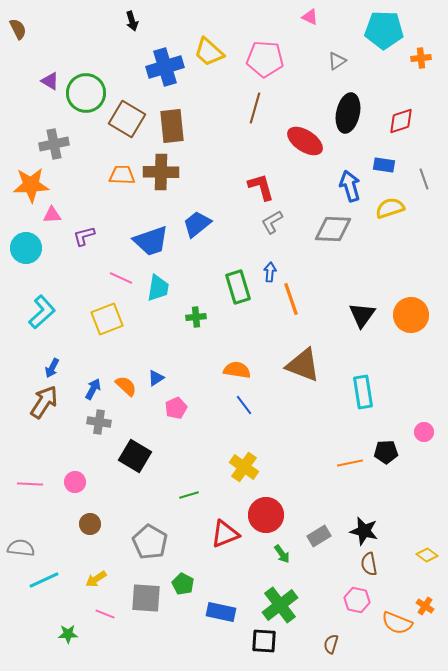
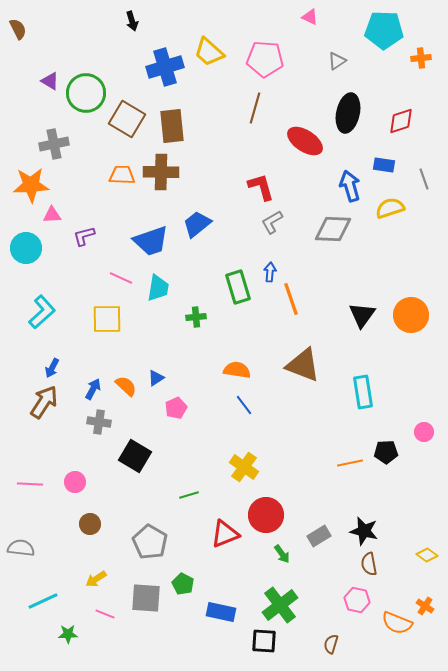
yellow square at (107, 319): rotated 20 degrees clockwise
cyan line at (44, 580): moved 1 px left, 21 px down
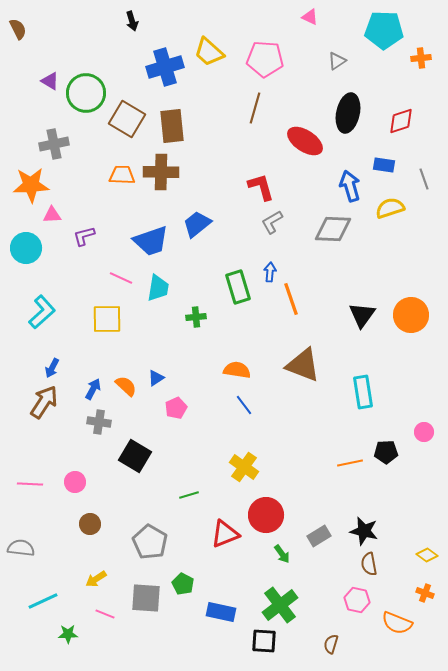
orange cross at (425, 606): moved 13 px up; rotated 12 degrees counterclockwise
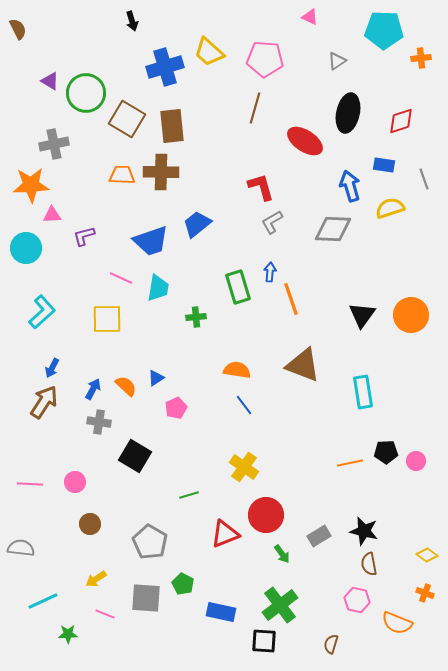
pink circle at (424, 432): moved 8 px left, 29 px down
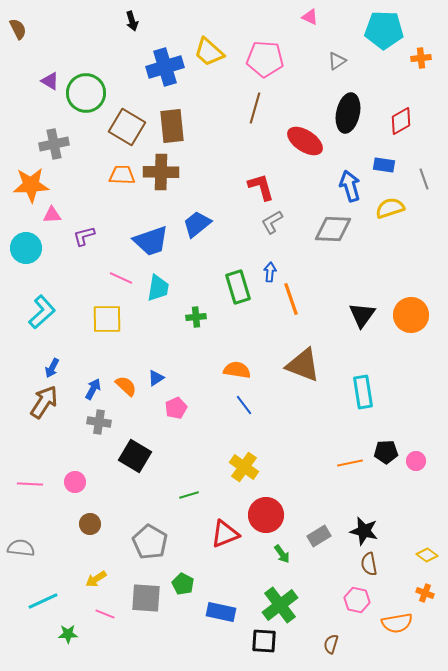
brown square at (127, 119): moved 8 px down
red diamond at (401, 121): rotated 12 degrees counterclockwise
orange semicircle at (397, 623): rotated 32 degrees counterclockwise
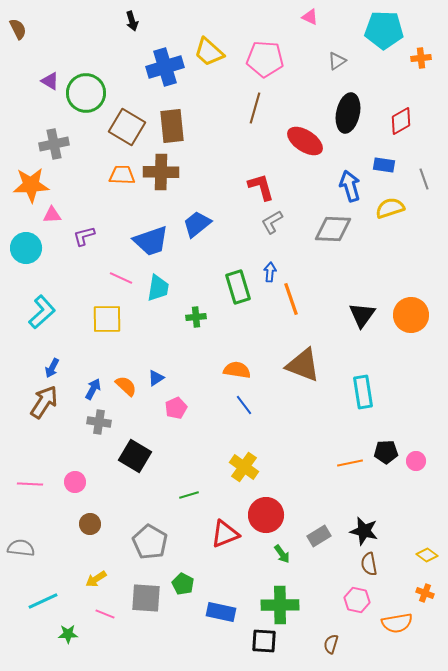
green cross at (280, 605): rotated 36 degrees clockwise
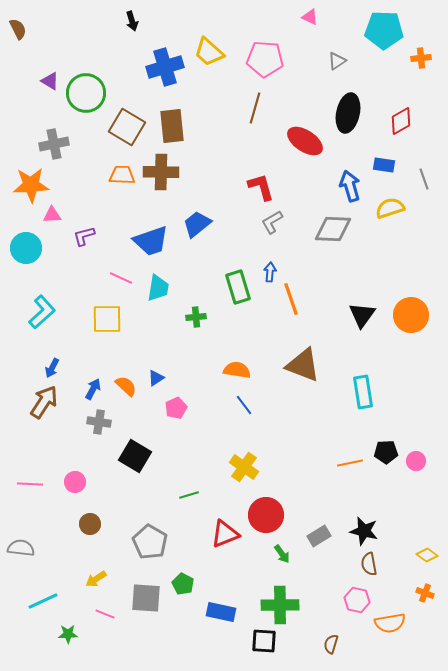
orange semicircle at (397, 623): moved 7 px left
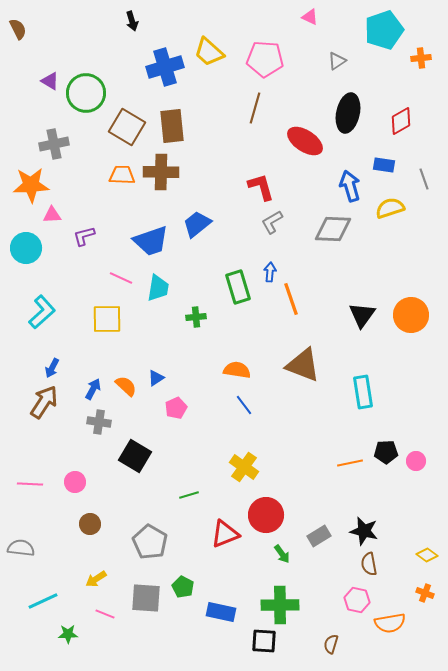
cyan pentagon at (384, 30): rotated 21 degrees counterclockwise
green pentagon at (183, 584): moved 3 px down
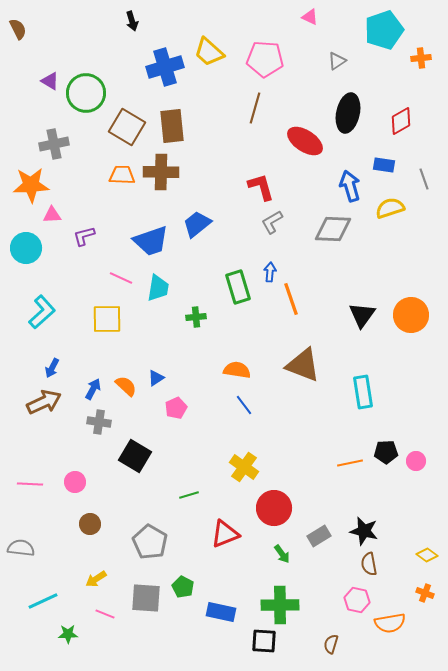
brown arrow at (44, 402): rotated 32 degrees clockwise
red circle at (266, 515): moved 8 px right, 7 px up
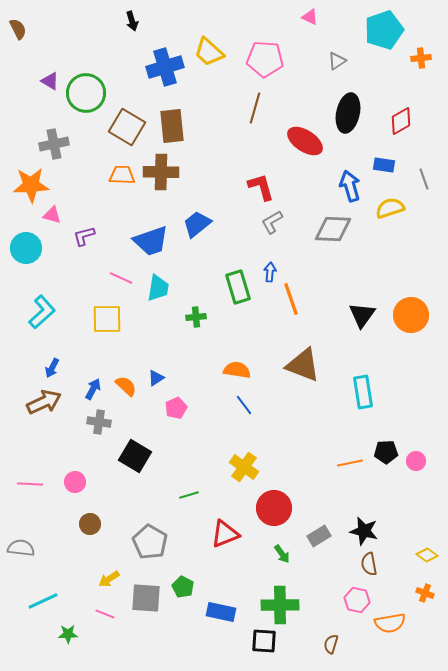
pink triangle at (52, 215): rotated 18 degrees clockwise
yellow arrow at (96, 579): moved 13 px right
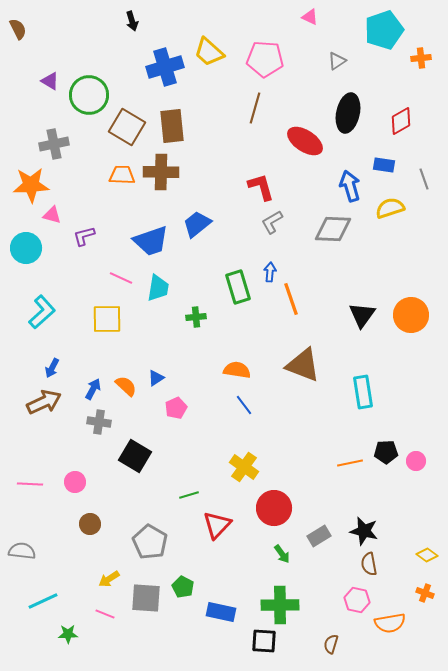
green circle at (86, 93): moved 3 px right, 2 px down
red triangle at (225, 534): moved 8 px left, 9 px up; rotated 24 degrees counterclockwise
gray semicircle at (21, 548): moved 1 px right, 3 px down
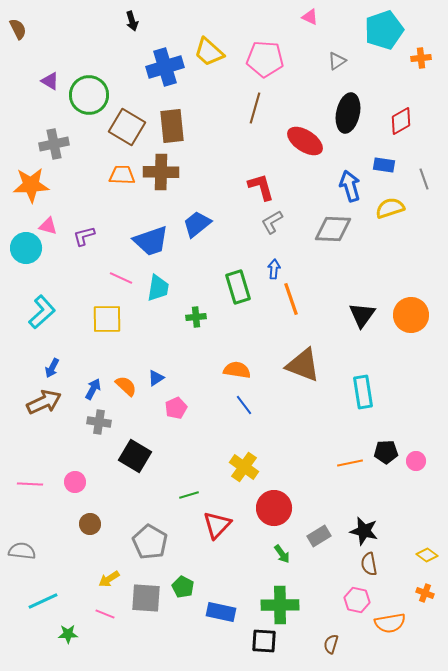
pink triangle at (52, 215): moved 4 px left, 11 px down
blue arrow at (270, 272): moved 4 px right, 3 px up
